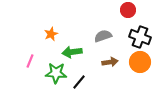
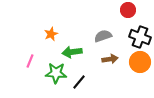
brown arrow: moved 3 px up
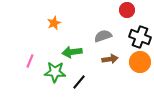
red circle: moved 1 px left
orange star: moved 3 px right, 11 px up
green star: moved 1 px left, 1 px up
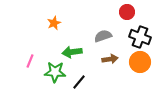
red circle: moved 2 px down
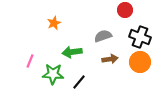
red circle: moved 2 px left, 2 px up
green star: moved 2 px left, 2 px down
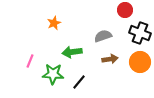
black cross: moved 4 px up
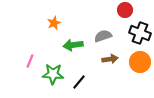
green arrow: moved 1 px right, 7 px up
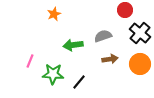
orange star: moved 9 px up
black cross: rotated 20 degrees clockwise
orange circle: moved 2 px down
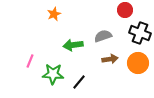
black cross: rotated 20 degrees counterclockwise
orange circle: moved 2 px left, 1 px up
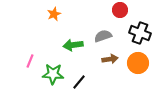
red circle: moved 5 px left
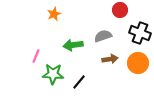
pink line: moved 6 px right, 5 px up
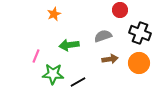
green arrow: moved 4 px left
orange circle: moved 1 px right
black line: moved 1 px left; rotated 21 degrees clockwise
